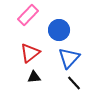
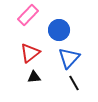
black line: rotated 14 degrees clockwise
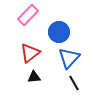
blue circle: moved 2 px down
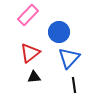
black line: moved 2 px down; rotated 21 degrees clockwise
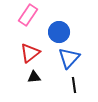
pink rectangle: rotated 10 degrees counterclockwise
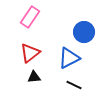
pink rectangle: moved 2 px right, 2 px down
blue circle: moved 25 px right
blue triangle: rotated 20 degrees clockwise
black line: rotated 56 degrees counterclockwise
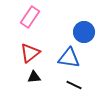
blue triangle: rotated 35 degrees clockwise
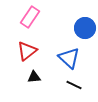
blue circle: moved 1 px right, 4 px up
red triangle: moved 3 px left, 2 px up
blue triangle: rotated 35 degrees clockwise
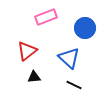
pink rectangle: moved 16 px right; rotated 35 degrees clockwise
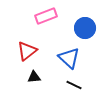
pink rectangle: moved 1 px up
